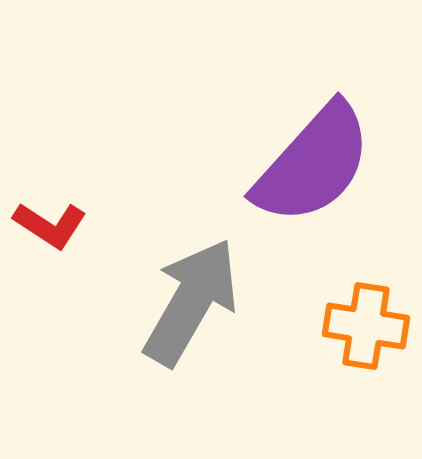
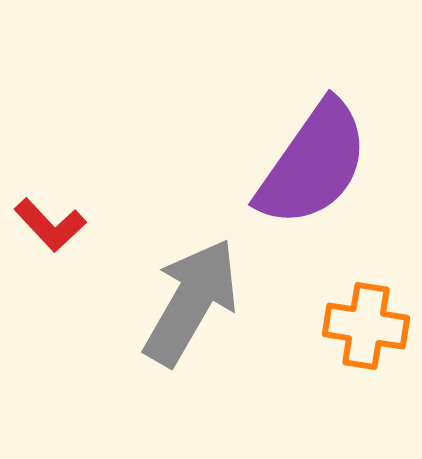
purple semicircle: rotated 7 degrees counterclockwise
red L-shape: rotated 14 degrees clockwise
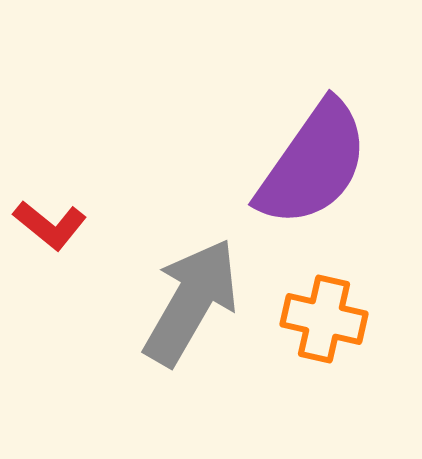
red L-shape: rotated 8 degrees counterclockwise
orange cross: moved 42 px left, 7 px up; rotated 4 degrees clockwise
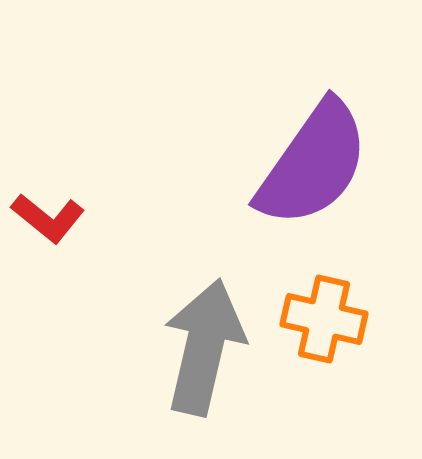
red L-shape: moved 2 px left, 7 px up
gray arrow: moved 13 px right, 45 px down; rotated 17 degrees counterclockwise
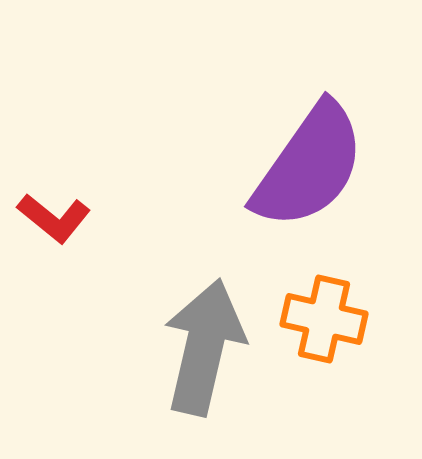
purple semicircle: moved 4 px left, 2 px down
red L-shape: moved 6 px right
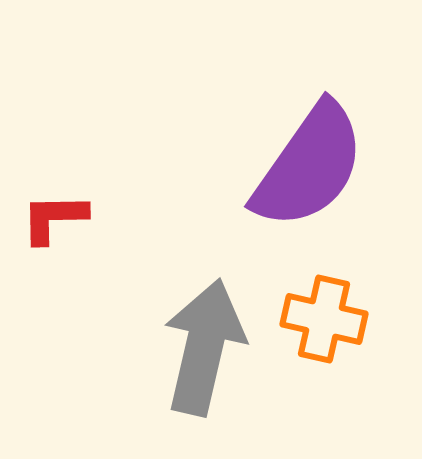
red L-shape: rotated 140 degrees clockwise
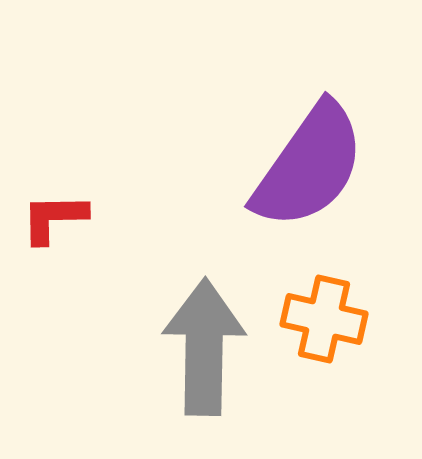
gray arrow: rotated 12 degrees counterclockwise
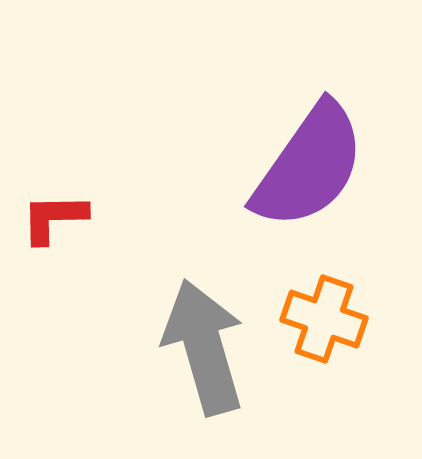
orange cross: rotated 6 degrees clockwise
gray arrow: rotated 17 degrees counterclockwise
